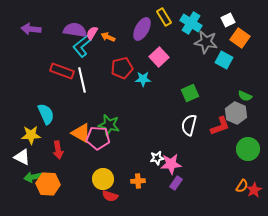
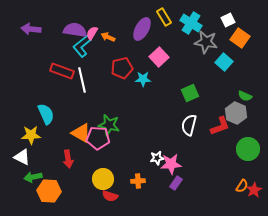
cyan square: moved 2 px down; rotated 12 degrees clockwise
red arrow: moved 10 px right, 9 px down
orange hexagon: moved 1 px right, 7 px down
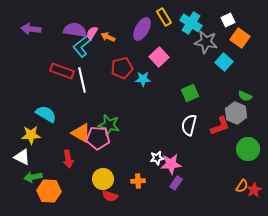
cyan semicircle: rotated 35 degrees counterclockwise
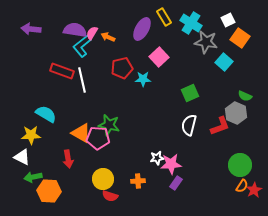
green circle: moved 8 px left, 16 px down
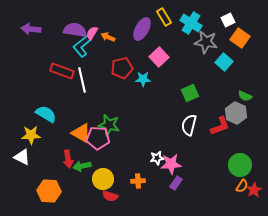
green arrow: moved 49 px right, 11 px up
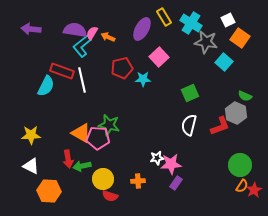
cyan semicircle: moved 28 px up; rotated 85 degrees clockwise
white triangle: moved 9 px right, 9 px down
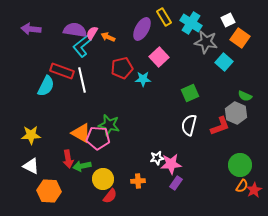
red semicircle: rotated 70 degrees counterclockwise
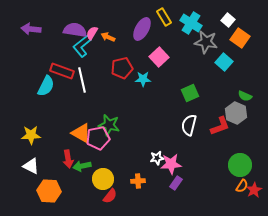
white square: rotated 24 degrees counterclockwise
pink pentagon: rotated 15 degrees counterclockwise
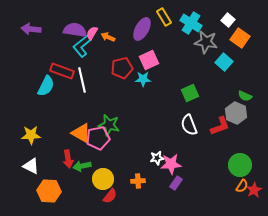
pink square: moved 10 px left, 3 px down; rotated 18 degrees clockwise
white semicircle: rotated 35 degrees counterclockwise
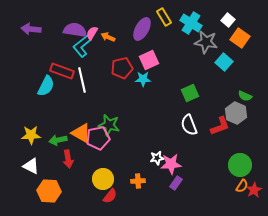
green arrow: moved 24 px left, 26 px up
